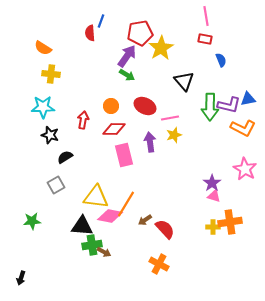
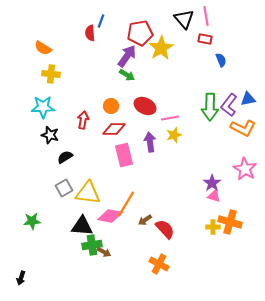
black triangle at (184, 81): moved 62 px up
purple L-shape at (229, 105): rotated 115 degrees clockwise
gray square at (56, 185): moved 8 px right, 3 px down
yellow triangle at (96, 197): moved 8 px left, 4 px up
orange cross at (230, 222): rotated 25 degrees clockwise
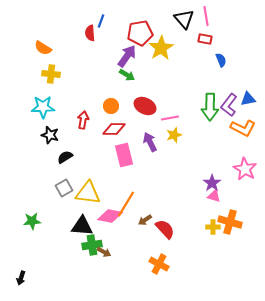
purple arrow at (150, 142): rotated 18 degrees counterclockwise
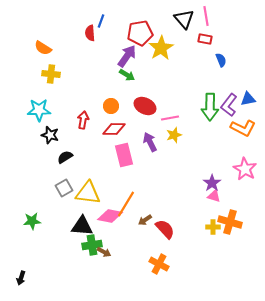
cyan star at (43, 107): moved 4 px left, 3 px down
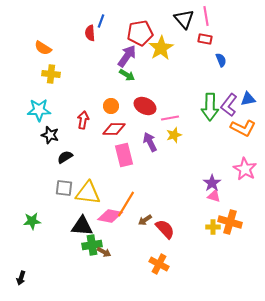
gray square at (64, 188): rotated 36 degrees clockwise
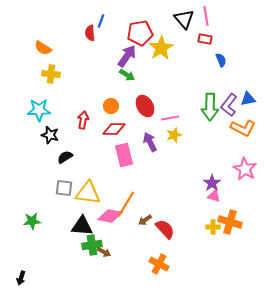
red ellipse at (145, 106): rotated 35 degrees clockwise
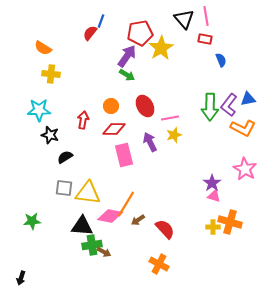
red semicircle at (90, 33): rotated 42 degrees clockwise
brown arrow at (145, 220): moved 7 px left
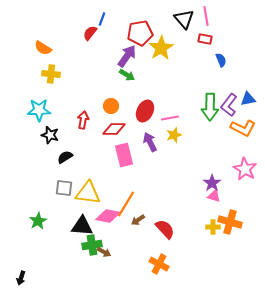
blue line at (101, 21): moved 1 px right, 2 px up
red ellipse at (145, 106): moved 5 px down; rotated 55 degrees clockwise
pink diamond at (110, 216): moved 2 px left
green star at (32, 221): moved 6 px right; rotated 24 degrees counterclockwise
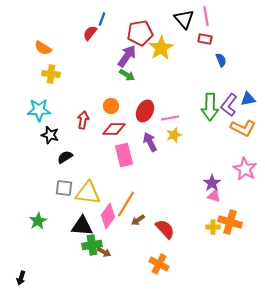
pink diamond at (108, 216): rotated 65 degrees counterclockwise
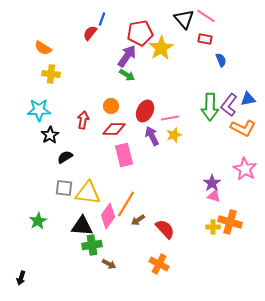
pink line at (206, 16): rotated 48 degrees counterclockwise
black star at (50, 135): rotated 24 degrees clockwise
purple arrow at (150, 142): moved 2 px right, 6 px up
brown arrow at (104, 252): moved 5 px right, 12 px down
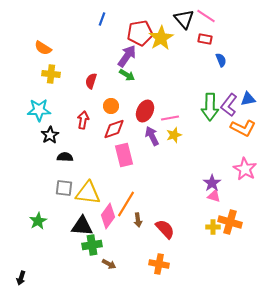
red semicircle at (90, 33): moved 1 px right, 48 px down; rotated 21 degrees counterclockwise
yellow star at (161, 48): moved 10 px up
red diamond at (114, 129): rotated 20 degrees counterclockwise
black semicircle at (65, 157): rotated 35 degrees clockwise
brown arrow at (138, 220): rotated 64 degrees counterclockwise
orange cross at (159, 264): rotated 18 degrees counterclockwise
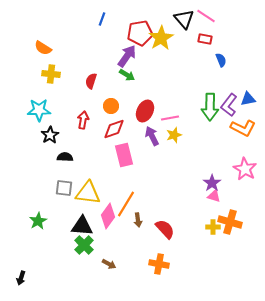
green cross at (92, 245): moved 8 px left; rotated 36 degrees counterclockwise
